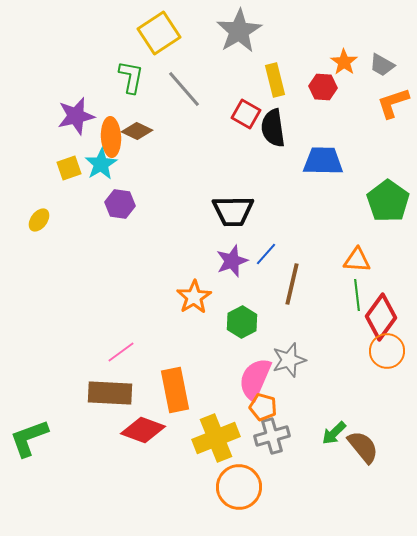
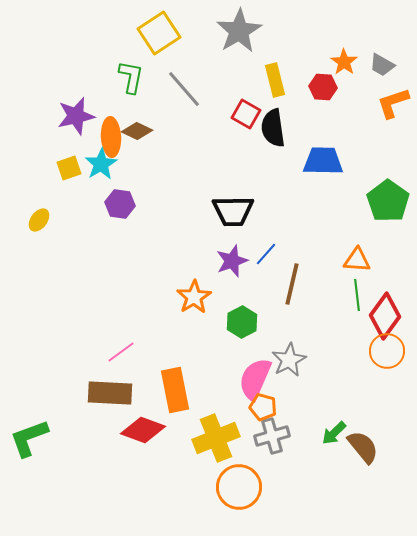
red diamond at (381, 317): moved 4 px right, 1 px up
gray star at (289, 360): rotated 12 degrees counterclockwise
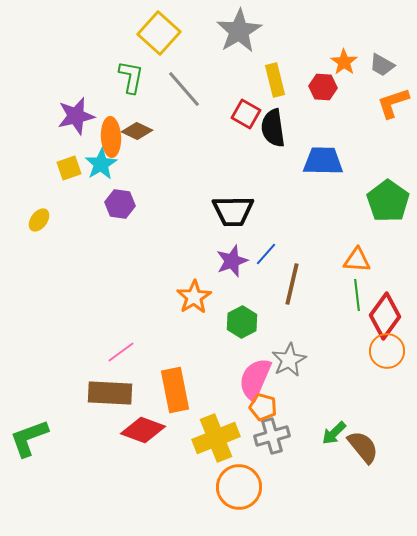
yellow square at (159, 33): rotated 15 degrees counterclockwise
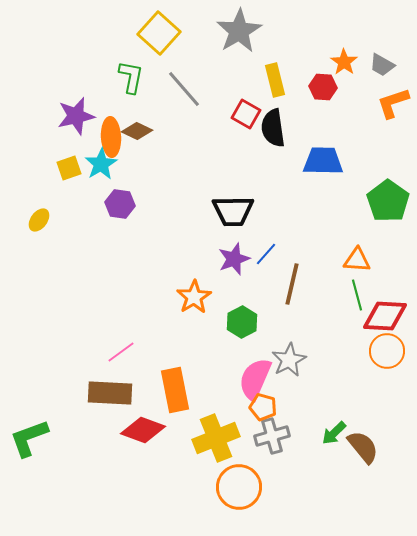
purple star at (232, 261): moved 2 px right, 2 px up
green line at (357, 295): rotated 8 degrees counterclockwise
red diamond at (385, 316): rotated 57 degrees clockwise
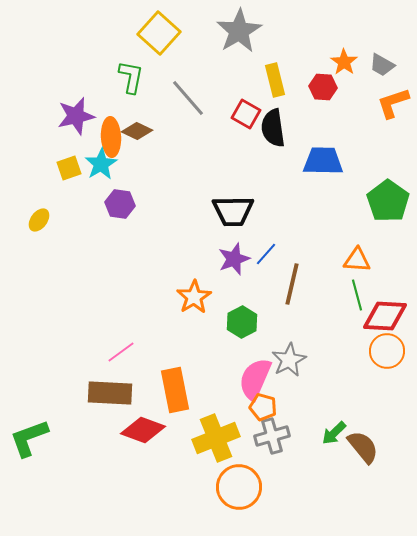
gray line at (184, 89): moved 4 px right, 9 px down
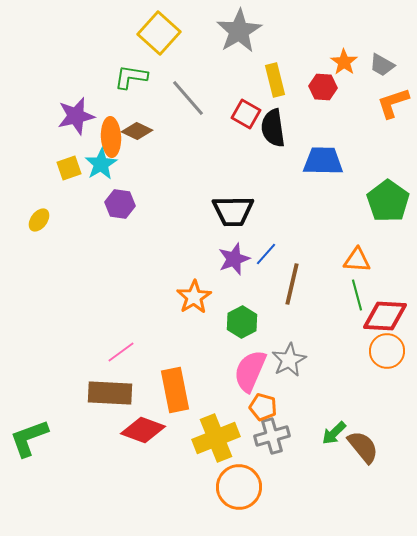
green L-shape at (131, 77): rotated 92 degrees counterclockwise
pink semicircle at (255, 379): moved 5 px left, 8 px up
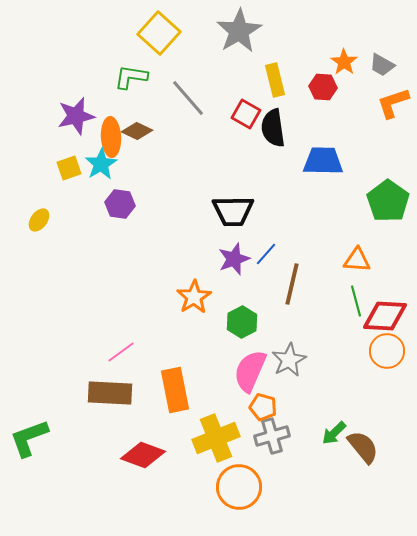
green line at (357, 295): moved 1 px left, 6 px down
red diamond at (143, 430): moved 25 px down
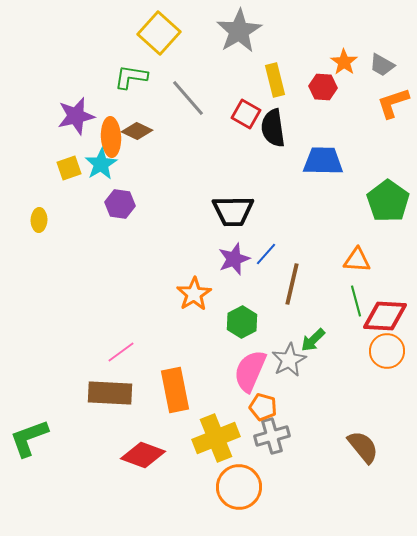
yellow ellipse at (39, 220): rotated 35 degrees counterclockwise
orange star at (194, 297): moved 3 px up
green arrow at (334, 433): moved 21 px left, 93 px up
